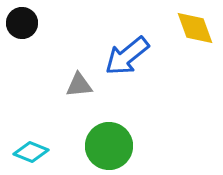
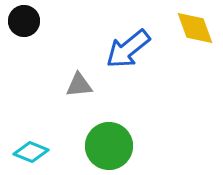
black circle: moved 2 px right, 2 px up
blue arrow: moved 1 px right, 7 px up
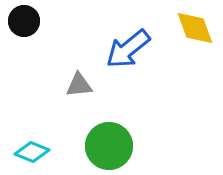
cyan diamond: moved 1 px right
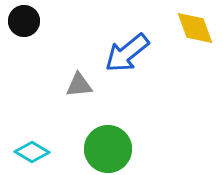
blue arrow: moved 1 px left, 4 px down
green circle: moved 1 px left, 3 px down
cyan diamond: rotated 8 degrees clockwise
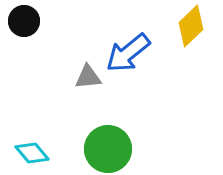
yellow diamond: moved 4 px left, 2 px up; rotated 66 degrees clockwise
blue arrow: moved 1 px right
gray triangle: moved 9 px right, 8 px up
cyan diamond: moved 1 px down; rotated 20 degrees clockwise
